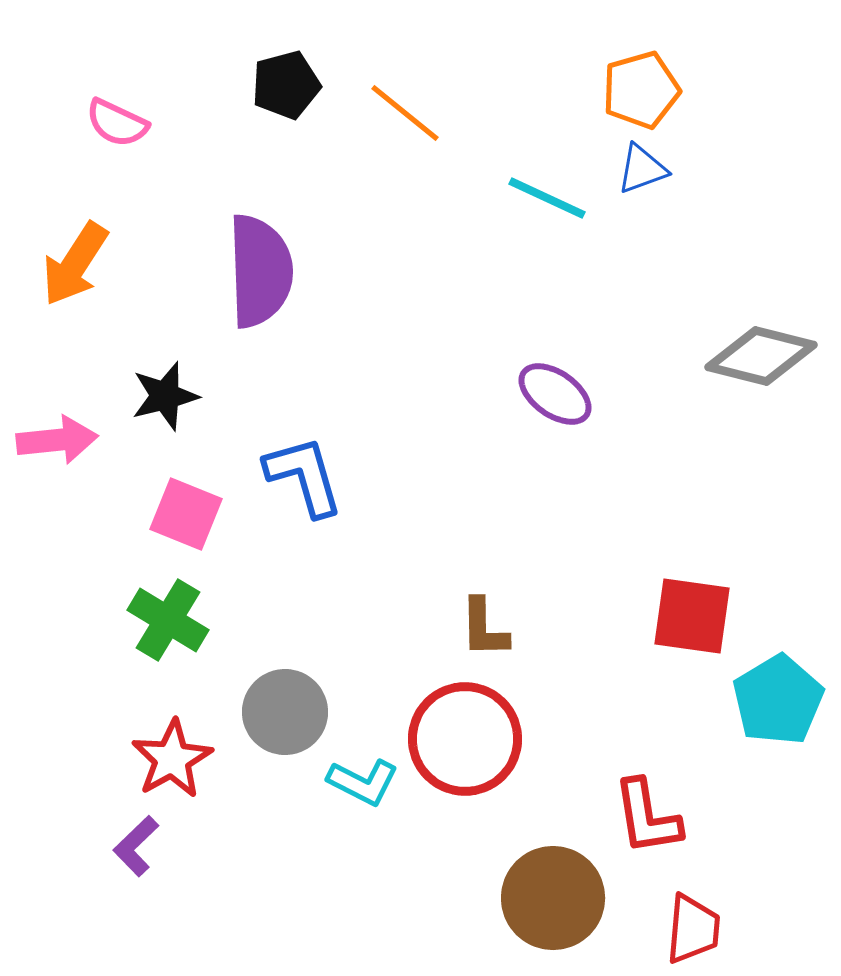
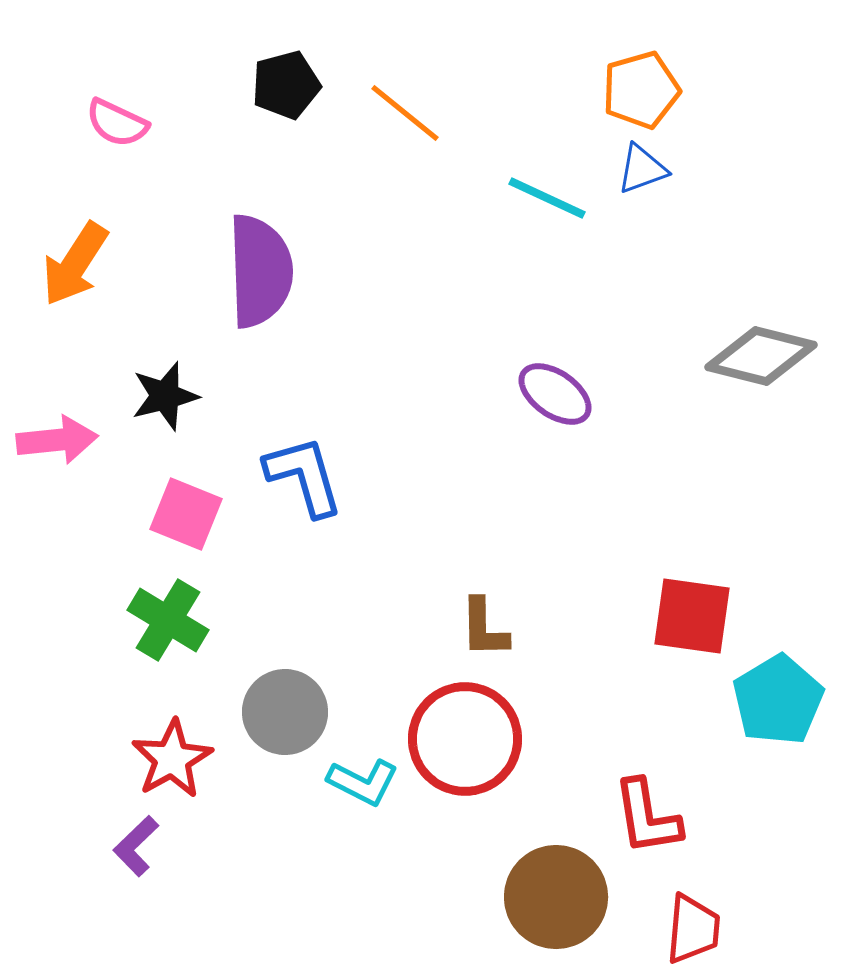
brown circle: moved 3 px right, 1 px up
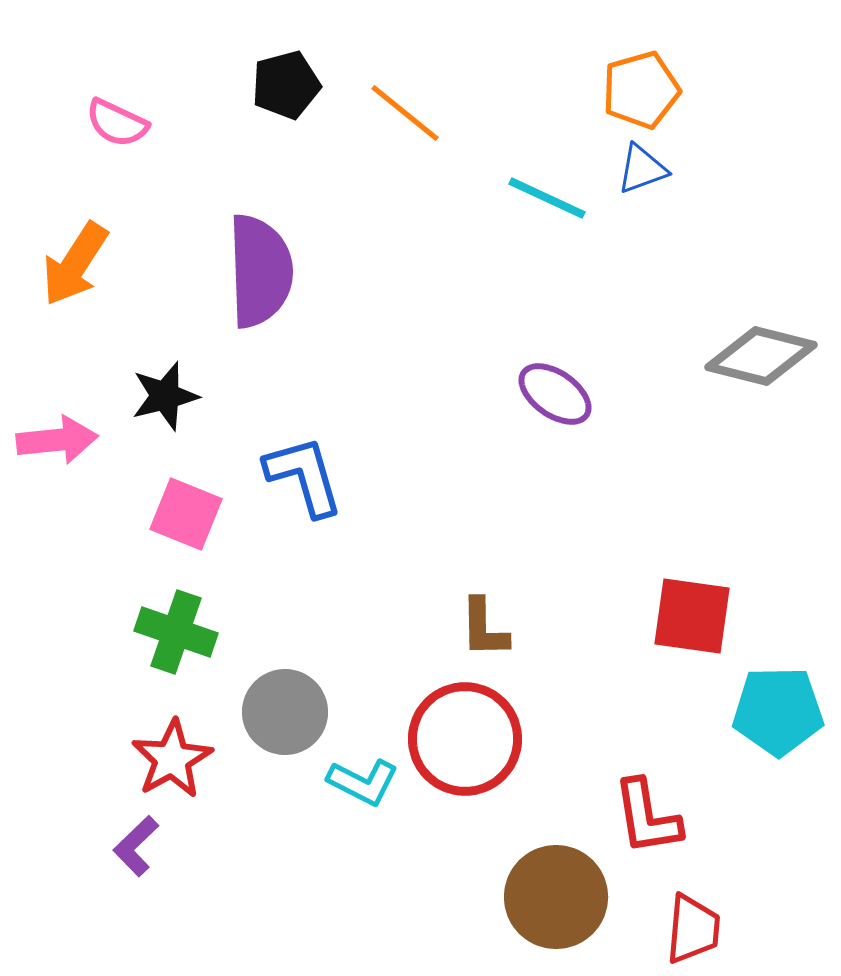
green cross: moved 8 px right, 12 px down; rotated 12 degrees counterclockwise
cyan pentagon: moved 11 px down; rotated 30 degrees clockwise
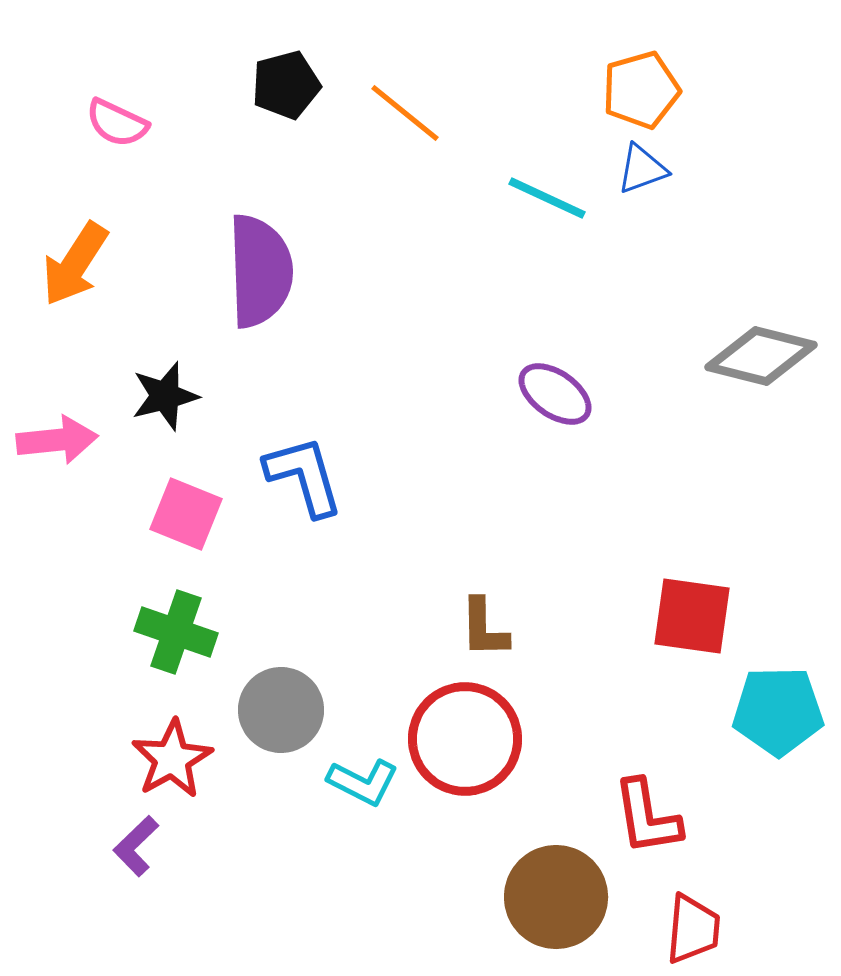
gray circle: moved 4 px left, 2 px up
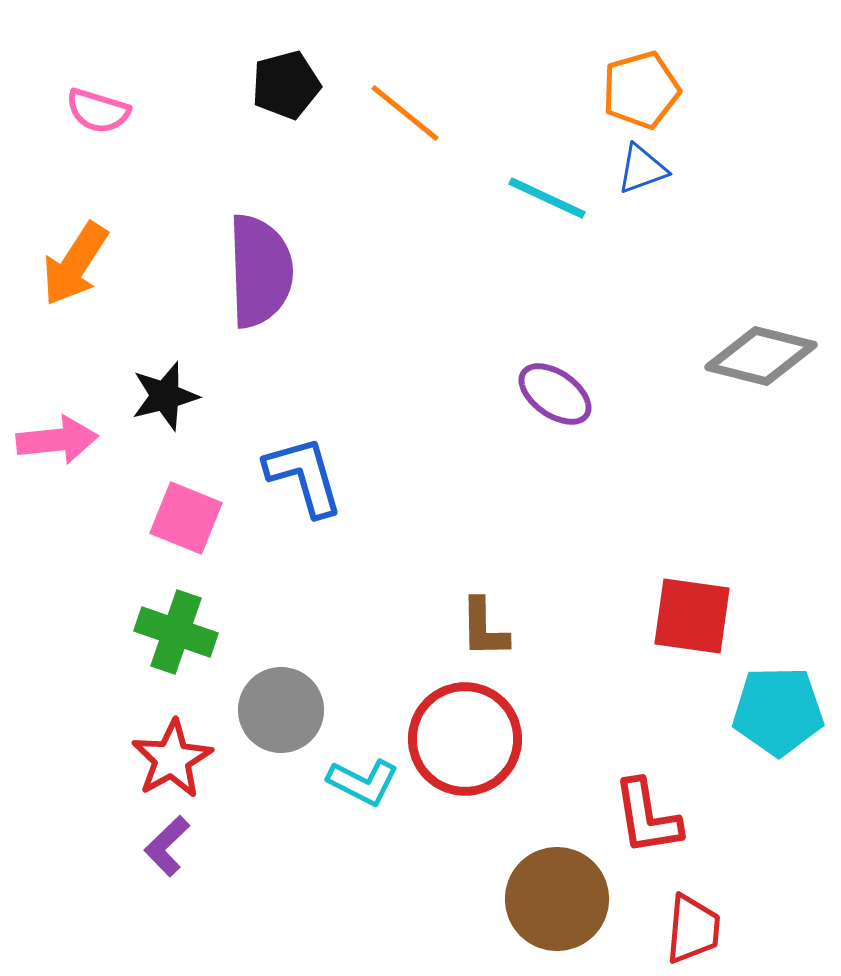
pink semicircle: moved 19 px left, 12 px up; rotated 8 degrees counterclockwise
pink square: moved 4 px down
purple L-shape: moved 31 px right
brown circle: moved 1 px right, 2 px down
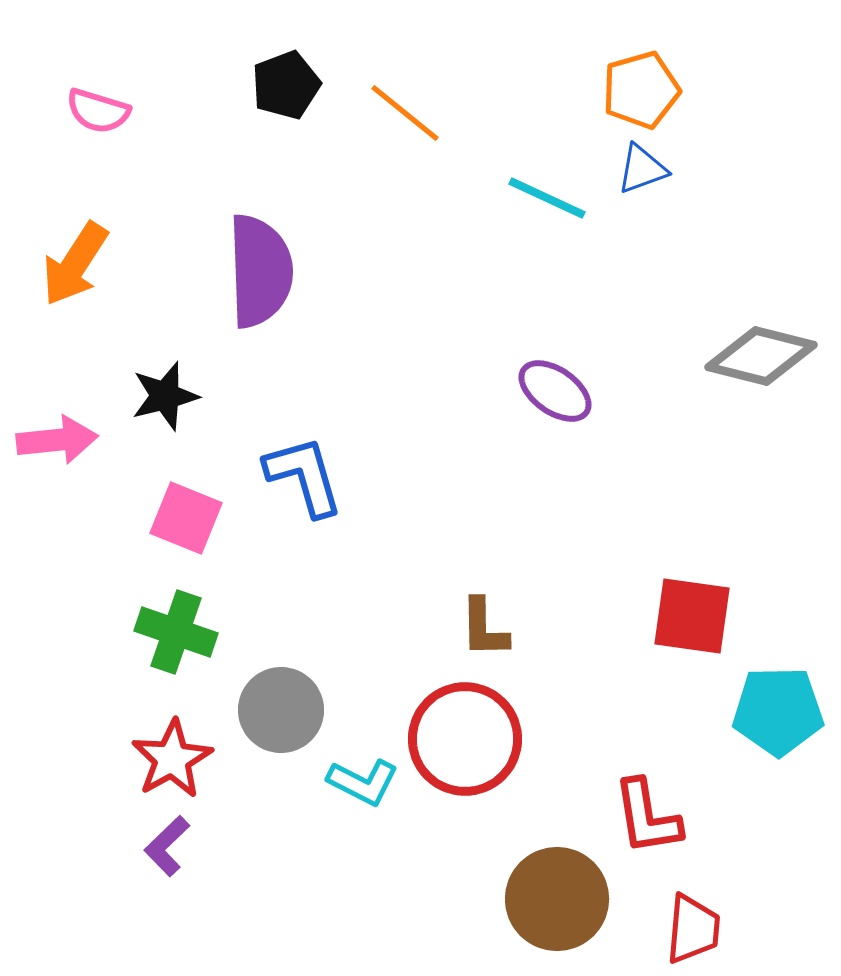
black pentagon: rotated 6 degrees counterclockwise
purple ellipse: moved 3 px up
